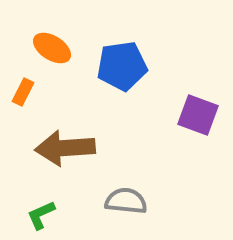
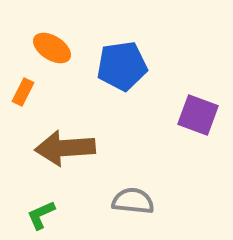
gray semicircle: moved 7 px right
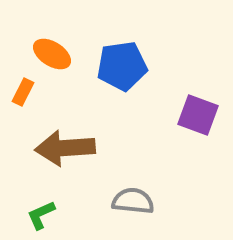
orange ellipse: moved 6 px down
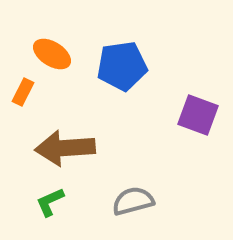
gray semicircle: rotated 21 degrees counterclockwise
green L-shape: moved 9 px right, 13 px up
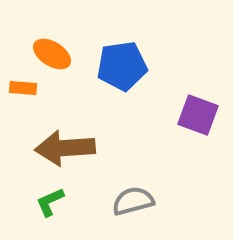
orange rectangle: moved 4 px up; rotated 68 degrees clockwise
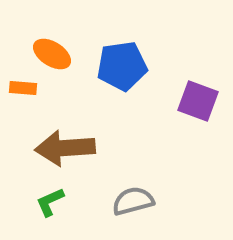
purple square: moved 14 px up
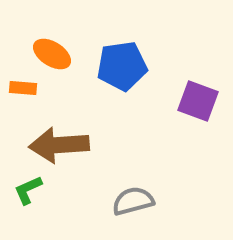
brown arrow: moved 6 px left, 3 px up
green L-shape: moved 22 px left, 12 px up
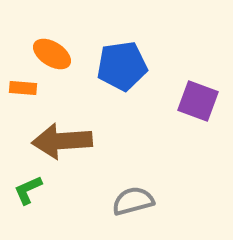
brown arrow: moved 3 px right, 4 px up
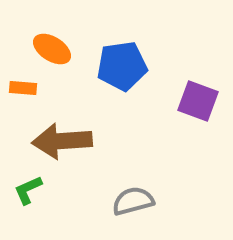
orange ellipse: moved 5 px up
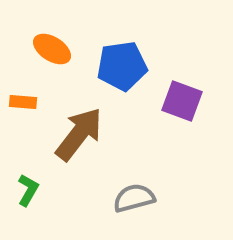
orange rectangle: moved 14 px down
purple square: moved 16 px left
brown arrow: moved 17 px right, 7 px up; rotated 132 degrees clockwise
green L-shape: rotated 144 degrees clockwise
gray semicircle: moved 1 px right, 3 px up
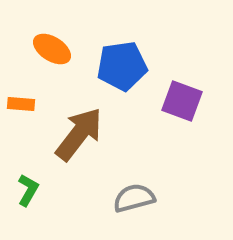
orange rectangle: moved 2 px left, 2 px down
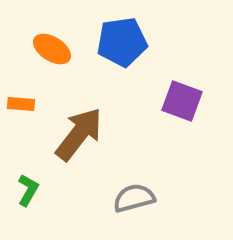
blue pentagon: moved 24 px up
